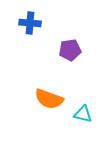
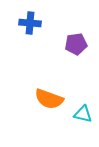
purple pentagon: moved 6 px right, 6 px up
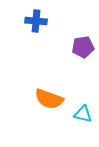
blue cross: moved 6 px right, 2 px up
purple pentagon: moved 7 px right, 3 px down
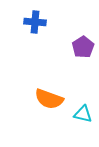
blue cross: moved 1 px left, 1 px down
purple pentagon: rotated 25 degrees counterclockwise
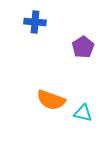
orange semicircle: moved 2 px right, 1 px down
cyan triangle: moved 1 px up
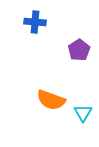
purple pentagon: moved 4 px left, 3 px down
cyan triangle: rotated 48 degrees clockwise
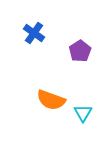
blue cross: moved 1 px left, 11 px down; rotated 30 degrees clockwise
purple pentagon: moved 1 px right, 1 px down
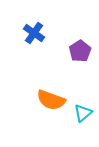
cyan triangle: rotated 18 degrees clockwise
